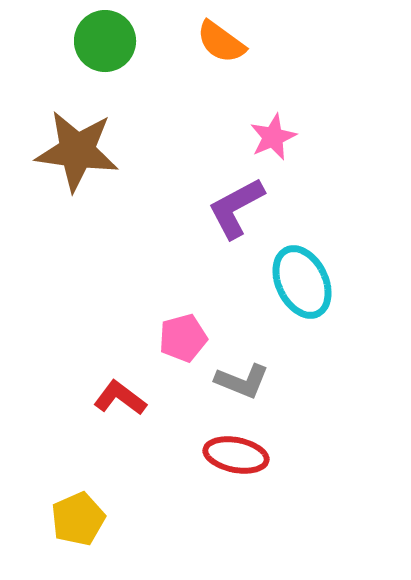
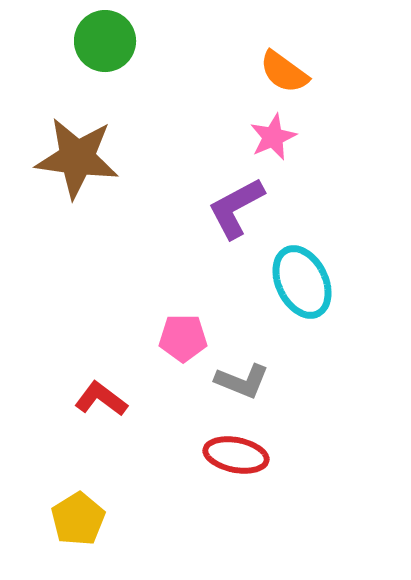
orange semicircle: moved 63 px right, 30 px down
brown star: moved 7 px down
pink pentagon: rotated 15 degrees clockwise
red L-shape: moved 19 px left, 1 px down
yellow pentagon: rotated 8 degrees counterclockwise
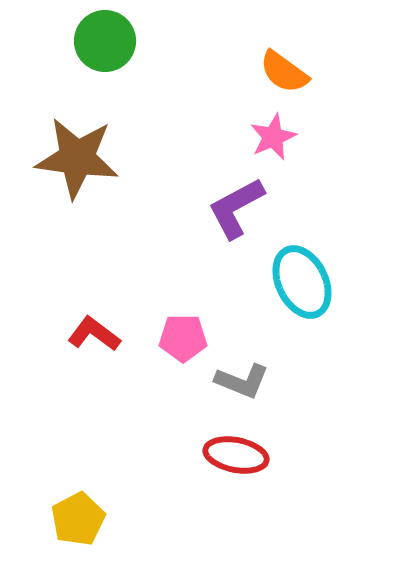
red L-shape: moved 7 px left, 65 px up
yellow pentagon: rotated 4 degrees clockwise
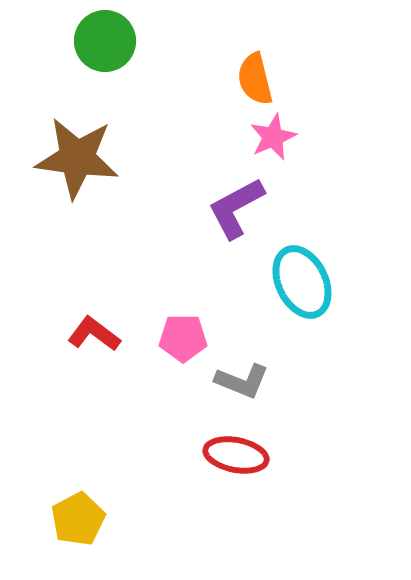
orange semicircle: moved 29 px left, 7 px down; rotated 40 degrees clockwise
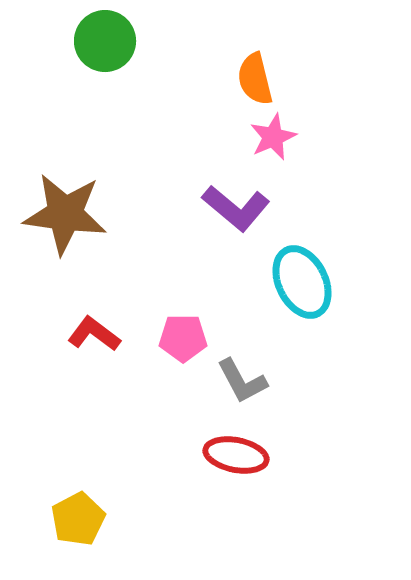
brown star: moved 12 px left, 56 px down
purple L-shape: rotated 112 degrees counterclockwise
gray L-shape: rotated 40 degrees clockwise
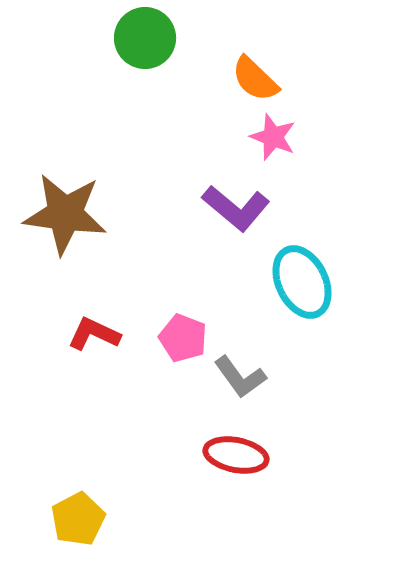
green circle: moved 40 px right, 3 px up
orange semicircle: rotated 32 degrees counterclockwise
pink star: rotated 27 degrees counterclockwise
red L-shape: rotated 12 degrees counterclockwise
pink pentagon: rotated 21 degrees clockwise
gray L-shape: moved 2 px left, 4 px up; rotated 8 degrees counterclockwise
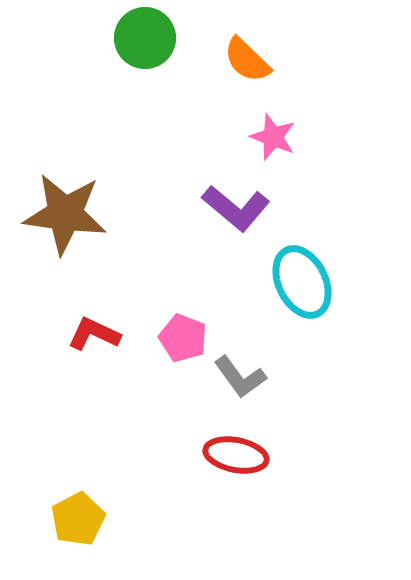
orange semicircle: moved 8 px left, 19 px up
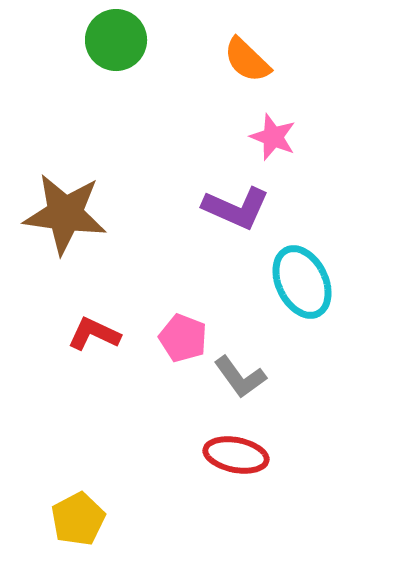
green circle: moved 29 px left, 2 px down
purple L-shape: rotated 16 degrees counterclockwise
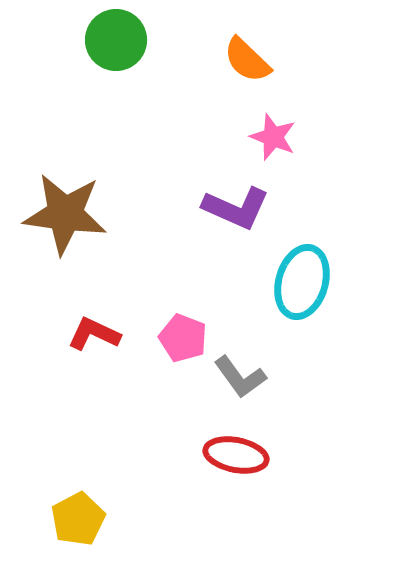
cyan ellipse: rotated 42 degrees clockwise
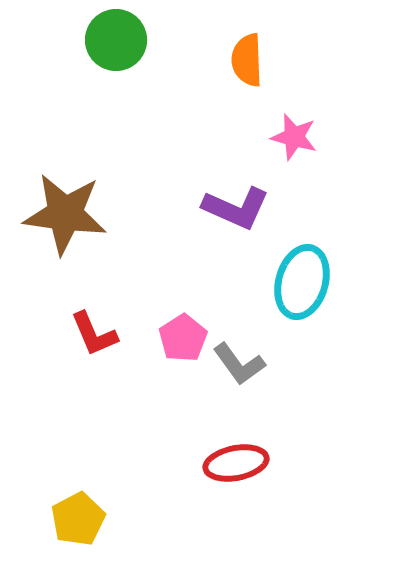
orange semicircle: rotated 44 degrees clockwise
pink star: moved 21 px right; rotated 6 degrees counterclockwise
red L-shape: rotated 138 degrees counterclockwise
pink pentagon: rotated 18 degrees clockwise
gray L-shape: moved 1 px left, 13 px up
red ellipse: moved 8 px down; rotated 22 degrees counterclockwise
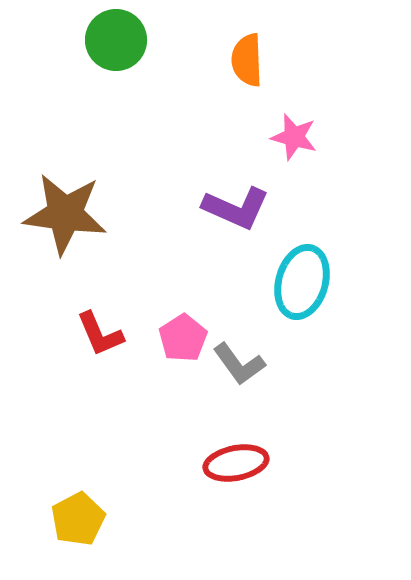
red L-shape: moved 6 px right
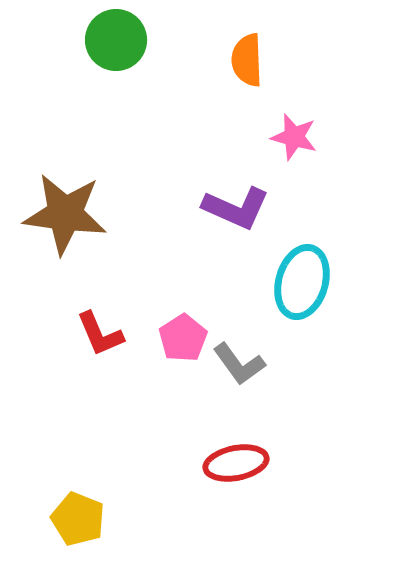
yellow pentagon: rotated 22 degrees counterclockwise
